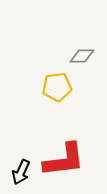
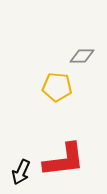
yellow pentagon: rotated 12 degrees clockwise
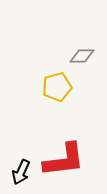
yellow pentagon: rotated 20 degrees counterclockwise
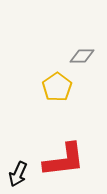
yellow pentagon: rotated 20 degrees counterclockwise
black arrow: moved 3 px left, 2 px down
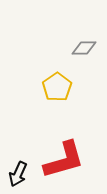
gray diamond: moved 2 px right, 8 px up
red L-shape: rotated 9 degrees counterclockwise
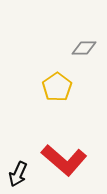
red L-shape: rotated 57 degrees clockwise
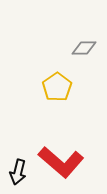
red L-shape: moved 3 px left, 2 px down
black arrow: moved 2 px up; rotated 10 degrees counterclockwise
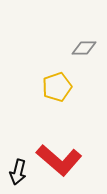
yellow pentagon: rotated 16 degrees clockwise
red L-shape: moved 2 px left, 2 px up
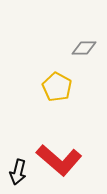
yellow pentagon: rotated 24 degrees counterclockwise
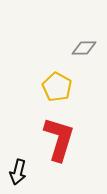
red L-shape: moved 21 px up; rotated 114 degrees counterclockwise
